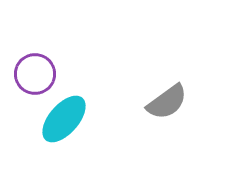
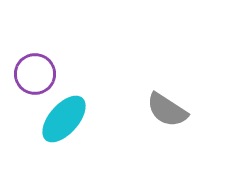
gray semicircle: moved 8 px down; rotated 69 degrees clockwise
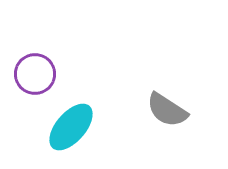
cyan ellipse: moved 7 px right, 8 px down
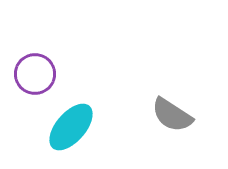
gray semicircle: moved 5 px right, 5 px down
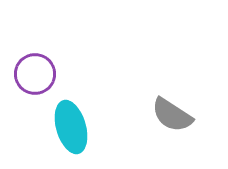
cyan ellipse: rotated 57 degrees counterclockwise
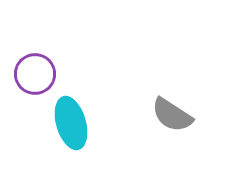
cyan ellipse: moved 4 px up
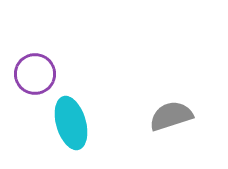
gray semicircle: moved 1 px left, 1 px down; rotated 129 degrees clockwise
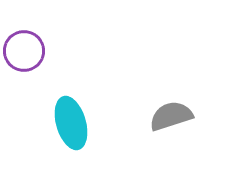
purple circle: moved 11 px left, 23 px up
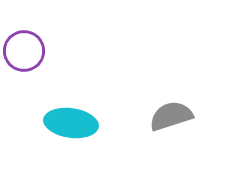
cyan ellipse: rotated 66 degrees counterclockwise
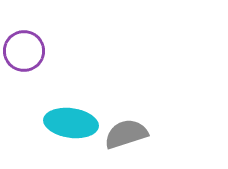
gray semicircle: moved 45 px left, 18 px down
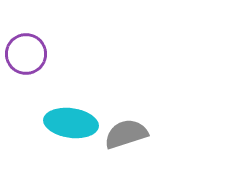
purple circle: moved 2 px right, 3 px down
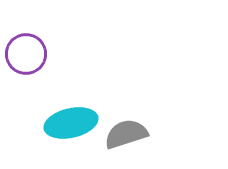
cyan ellipse: rotated 21 degrees counterclockwise
